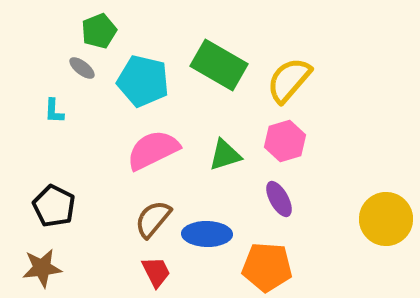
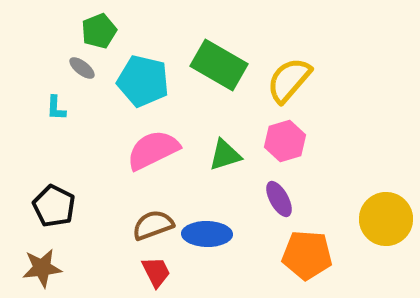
cyan L-shape: moved 2 px right, 3 px up
brown semicircle: moved 6 px down; rotated 30 degrees clockwise
orange pentagon: moved 40 px right, 12 px up
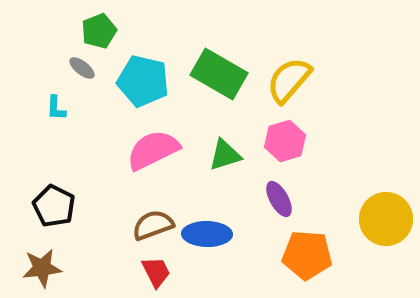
green rectangle: moved 9 px down
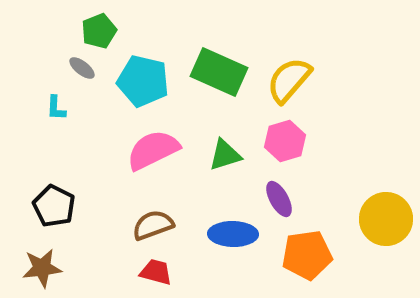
green rectangle: moved 2 px up; rotated 6 degrees counterclockwise
blue ellipse: moved 26 px right
orange pentagon: rotated 12 degrees counterclockwise
red trapezoid: rotated 48 degrees counterclockwise
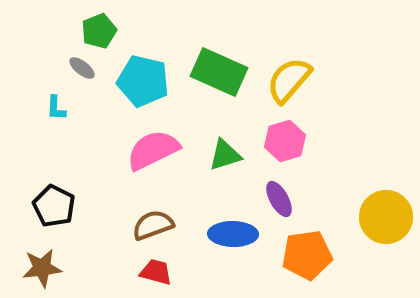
yellow circle: moved 2 px up
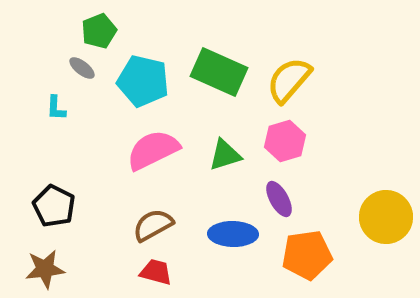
brown semicircle: rotated 9 degrees counterclockwise
brown star: moved 3 px right, 1 px down
